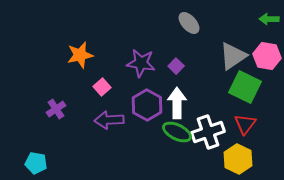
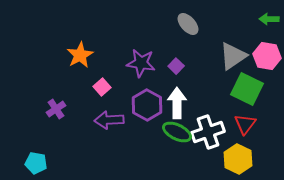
gray ellipse: moved 1 px left, 1 px down
orange star: rotated 16 degrees counterclockwise
green square: moved 2 px right, 2 px down
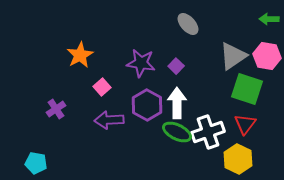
green square: rotated 8 degrees counterclockwise
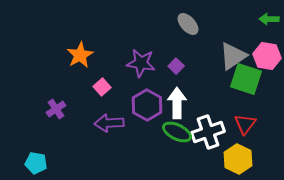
green square: moved 1 px left, 10 px up
purple arrow: moved 3 px down
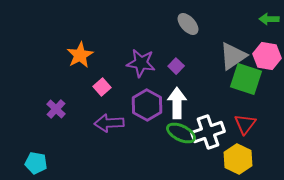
purple cross: rotated 12 degrees counterclockwise
green ellipse: moved 4 px right, 1 px down
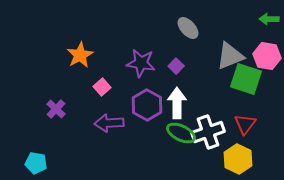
gray ellipse: moved 4 px down
gray triangle: moved 3 px left; rotated 12 degrees clockwise
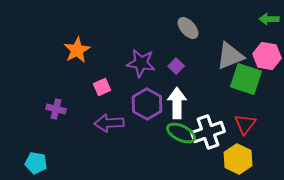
orange star: moved 3 px left, 5 px up
pink square: rotated 18 degrees clockwise
purple hexagon: moved 1 px up
purple cross: rotated 30 degrees counterclockwise
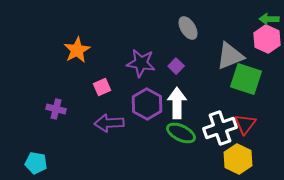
gray ellipse: rotated 10 degrees clockwise
pink hexagon: moved 17 px up; rotated 16 degrees clockwise
white cross: moved 12 px right, 4 px up
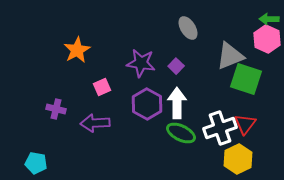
purple arrow: moved 14 px left
yellow hexagon: rotated 8 degrees clockwise
